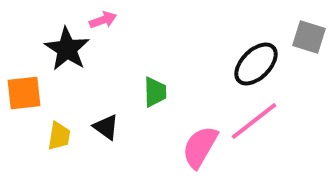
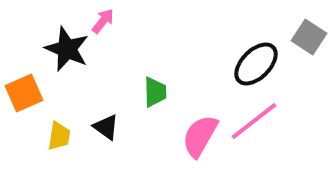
pink arrow: moved 1 px down; rotated 32 degrees counterclockwise
gray square: rotated 16 degrees clockwise
black star: rotated 9 degrees counterclockwise
orange square: rotated 18 degrees counterclockwise
pink semicircle: moved 11 px up
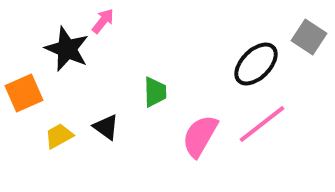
pink line: moved 8 px right, 3 px down
yellow trapezoid: rotated 128 degrees counterclockwise
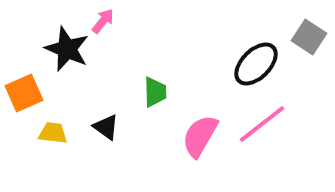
yellow trapezoid: moved 6 px left, 3 px up; rotated 36 degrees clockwise
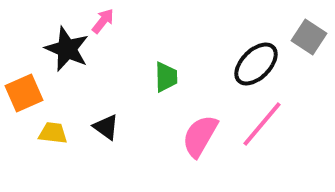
green trapezoid: moved 11 px right, 15 px up
pink line: rotated 12 degrees counterclockwise
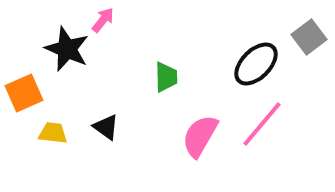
pink arrow: moved 1 px up
gray square: rotated 20 degrees clockwise
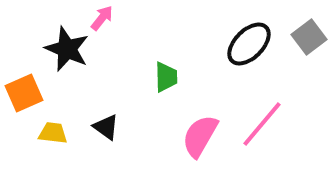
pink arrow: moved 1 px left, 2 px up
black ellipse: moved 7 px left, 20 px up
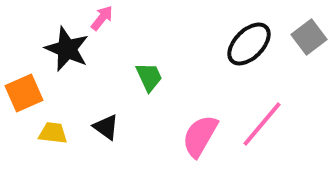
green trapezoid: moved 17 px left; rotated 24 degrees counterclockwise
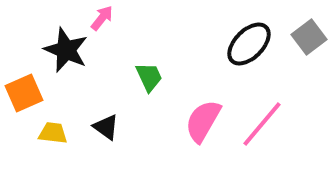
black star: moved 1 px left, 1 px down
pink semicircle: moved 3 px right, 15 px up
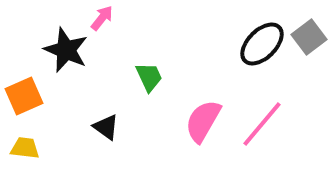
black ellipse: moved 13 px right
orange square: moved 3 px down
yellow trapezoid: moved 28 px left, 15 px down
